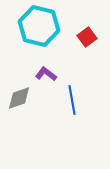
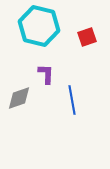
red square: rotated 18 degrees clockwise
purple L-shape: rotated 55 degrees clockwise
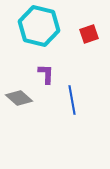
red square: moved 2 px right, 3 px up
gray diamond: rotated 60 degrees clockwise
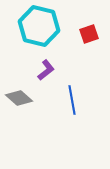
purple L-shape: moved 4 px up; rotated 50 degrees clockwise
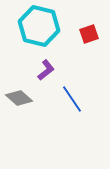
blue line: moved 1 px up; rotated 24 degrees counterclockwise
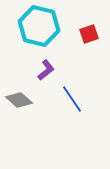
gray diamond: moved 2 px down
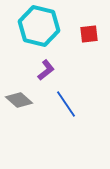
red square: rotated 12 degrees clockwise
blue line: moved 6 px left, 5 px down
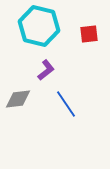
gray diamond: moved 1 px left, 1 px up; rotated 48 degrees counterclockwise
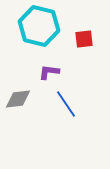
red square: moved 5 px left, 5 px down
purple L-shape: moved 3 px right, 2 px down; rotated 135 degrees counterclockwise
